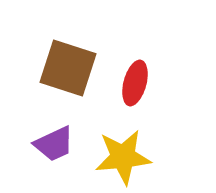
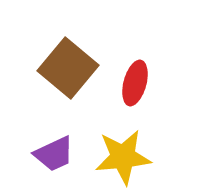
brown square: rotated 22 degrees clockwise
purple trapezoid: moved 10 px down
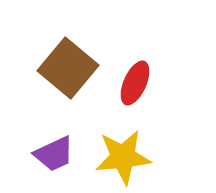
red ellipse: rotated 9 degrees clockwise
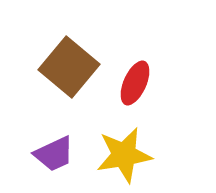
brown square: moved 1 px right, 1 px up
yellow star: moved 1 px right, 2 px up; rotated 4 degrees counterclockwise
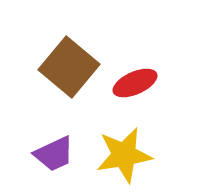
red ellipse: rotated 42 degrees clockwise
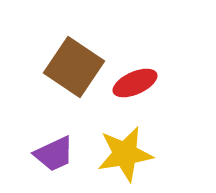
brown square: moved 5 px right; rotated 6 degrees counterclockwise
yellow star: moved 1 px right, 1 px up
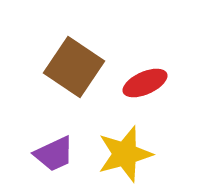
red ellipse: moved 10 px right
yellow star: rotated 6 degrees counterclockwise
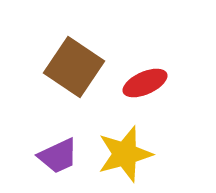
purple trapezoid: moved 4 px right, 2 px down
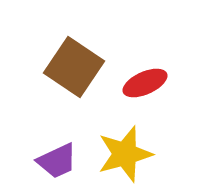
purple trapezoid: moved 1 px left, 5 px down
